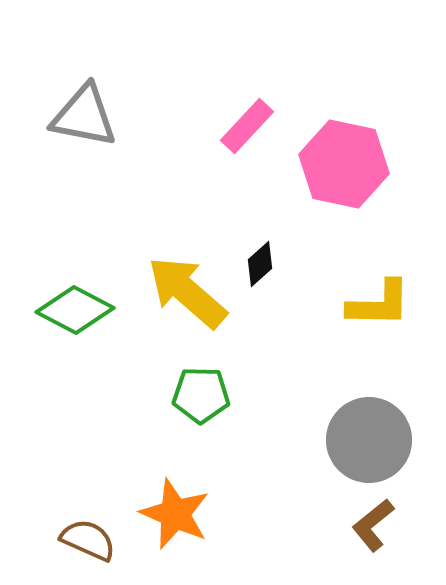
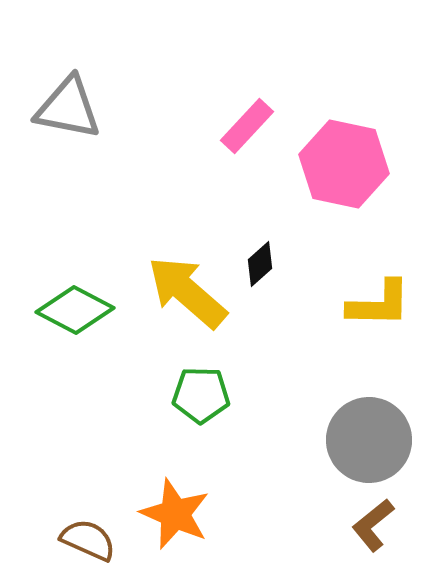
gray triangle: moved 16 px left, 8 px up
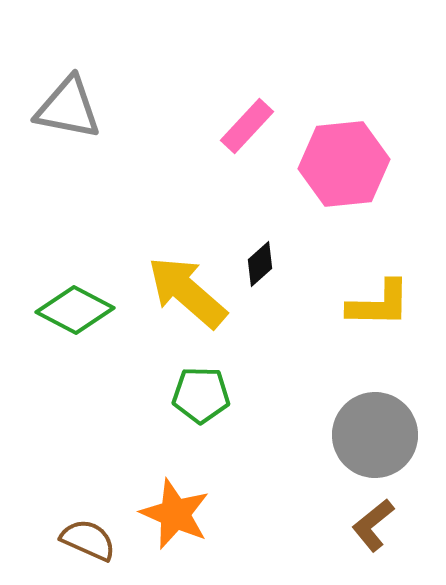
pink hexagon: rotated 18 degrees counterclockwise
gray circle: moved 6 px right, 5 px up
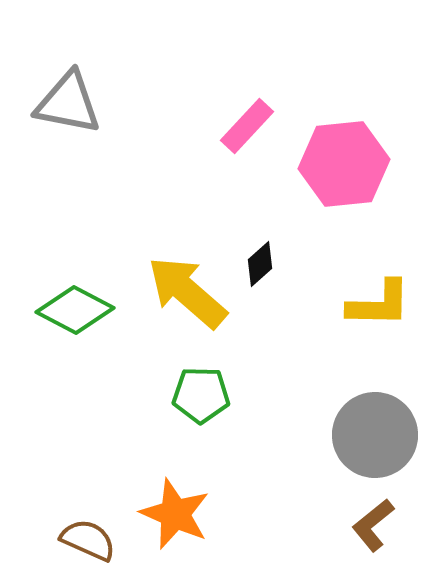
gray triangle: moved 5 px up
